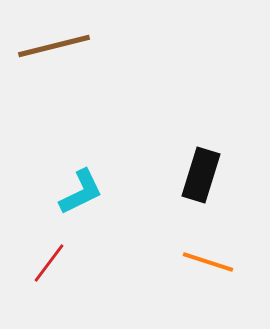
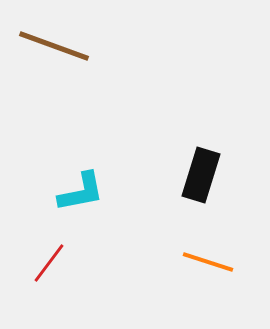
brown line: rotated 34 degrees clockwise
cyan L-shape: rotated 15 degrees clockwise
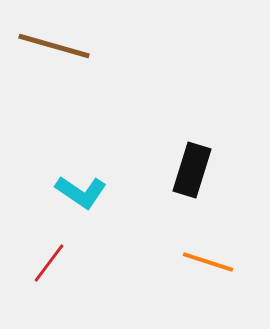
brown line: rotated 4 degrees counterclockwise
black rectangle: moved 9 px left, 5 px up
cyan L-shape: rotated 45 degrees clockwise
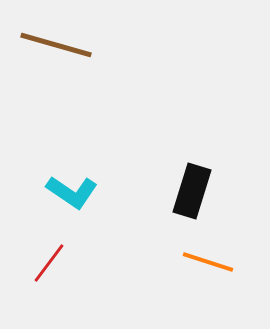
brown line: moved 2 px right, 1 px up
black rectangle: moved 21 px down
cyan L-shape: moved 9 px left
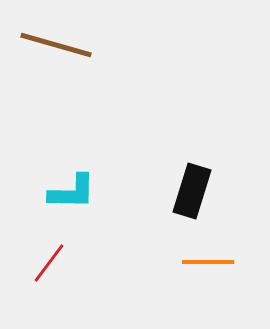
cyan L-shape: rotated 33 degrees counterclockwise
orange line: rotated 18 degrees counterclockwise
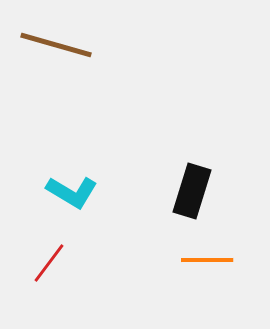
cyan L-shape: rotated 30 degrees clockwise
orange line: moved 1 px left, 2 px up
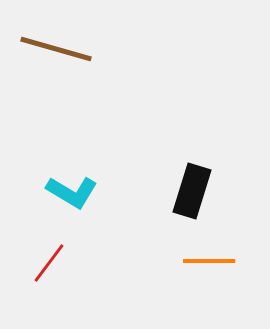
brown line: moved 4 px down
orange line: moved 2 px right, 1 px down
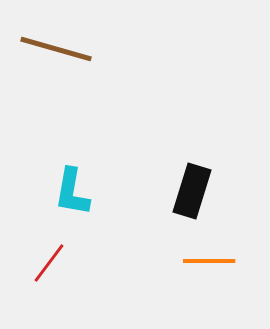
cyan L-shape: rotated 69 degrees clockwise
